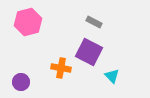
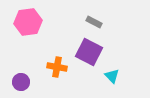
pink hexagon: rotated 8 degrees clockwise
orange cross: moved 4 px left, 1 px up
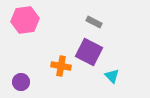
pink hexagon: moved 3 px left, 2 px up
orange cross: moved 4 px right, 1 px up
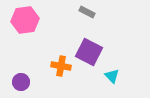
gray rectangle: moved 7 px left, 10 px up
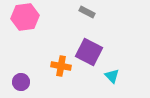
pink hexagon: moved 3 px up
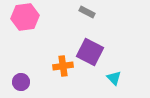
purple square: moved 1 px right
orange cross: moved 2 px right; rotated 18 degrees counterclockwise
cyan triangle: moved 2 px right, 2 px down
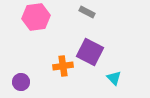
pink hexagon: moved 11 px right
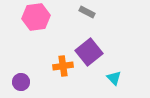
purple square: moved 1 px left; rotated 24 degrees clockwise
